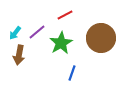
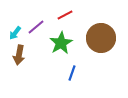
purple line: moved 1 px left, 5 px up
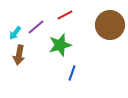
brown circle: moved 9 px right, 13 px up
green star: moved 1 px left, 2 px down; rotated 15 degrees clockwise
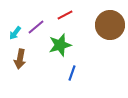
brown arrow: moved 1 px right, 4 px down
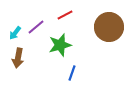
brown circle: moved 1 px left, 2 px down
brown arrow: moved 2 px left, 1 px up
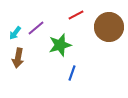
red line: moved 11 px right
purple line: moved 1 px down
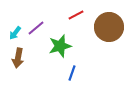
green star: moved 1 px down
